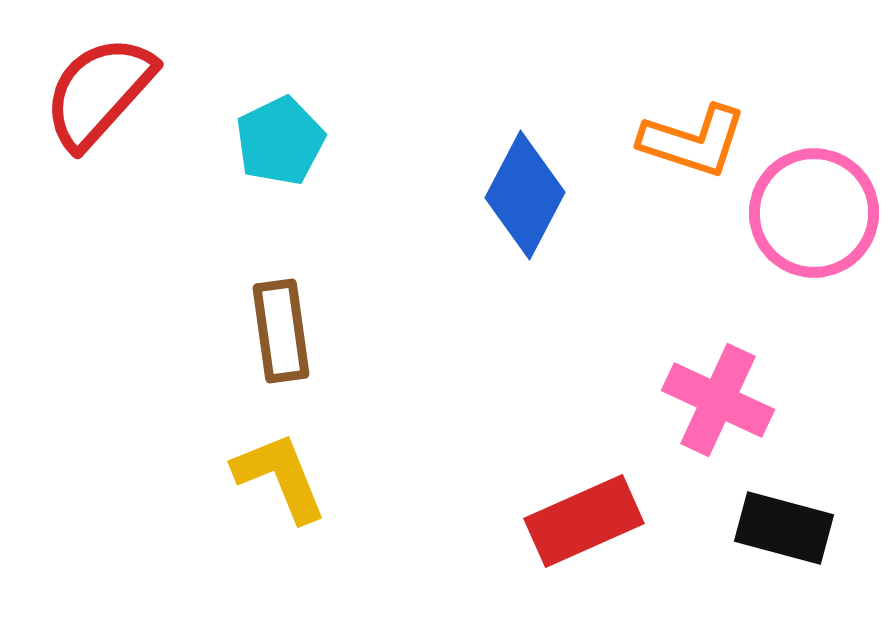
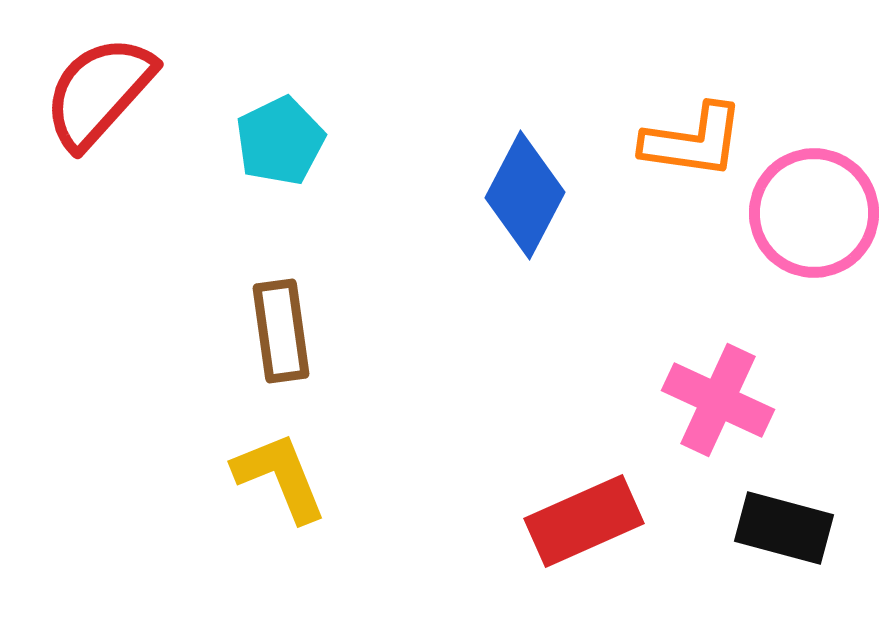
orange L-shape: rotated 10 degrees counterclockwise
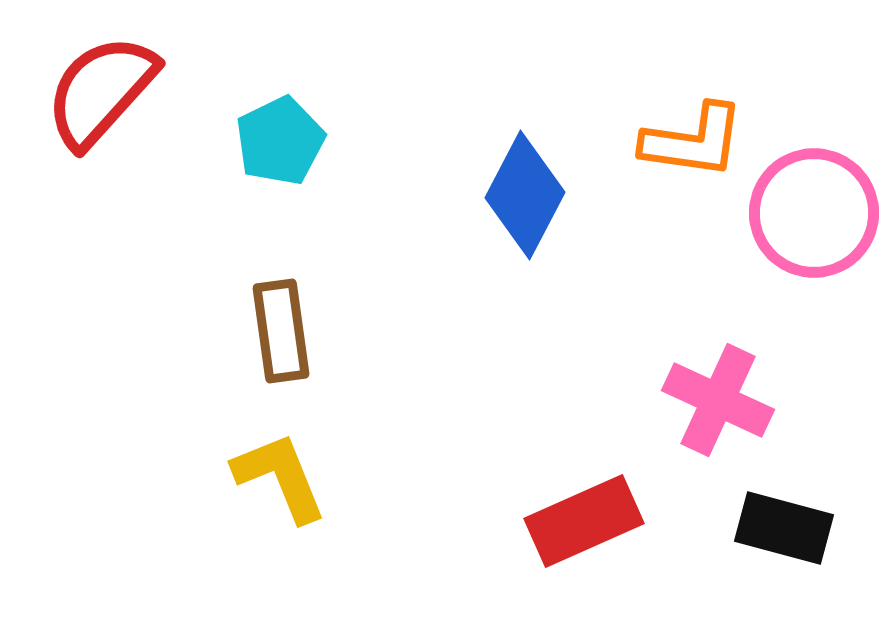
red semicircle: moved 2 px right, 1 px up
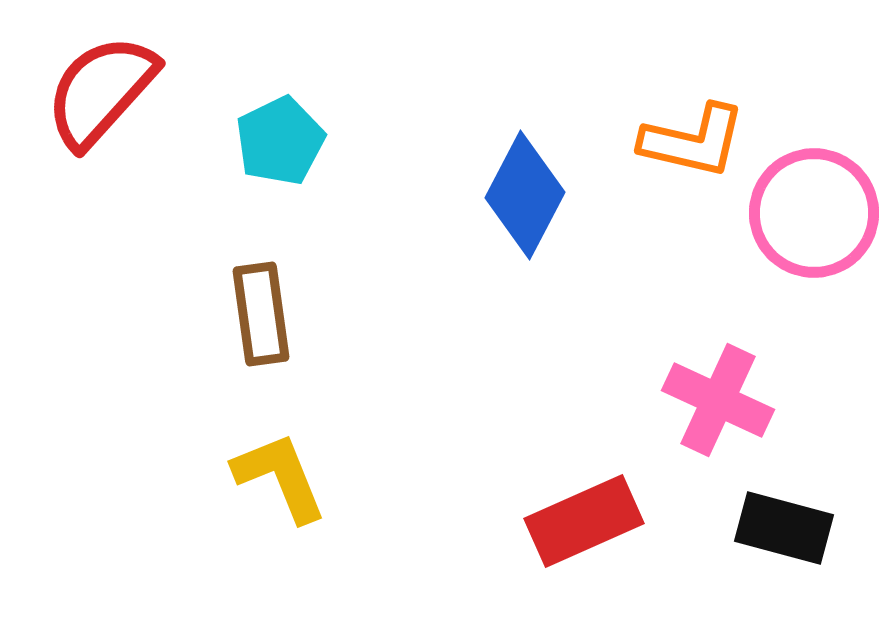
orange L-shape: rotated 5 degrees clockwise
brown rectangle: moved 20 px left, 17 px up
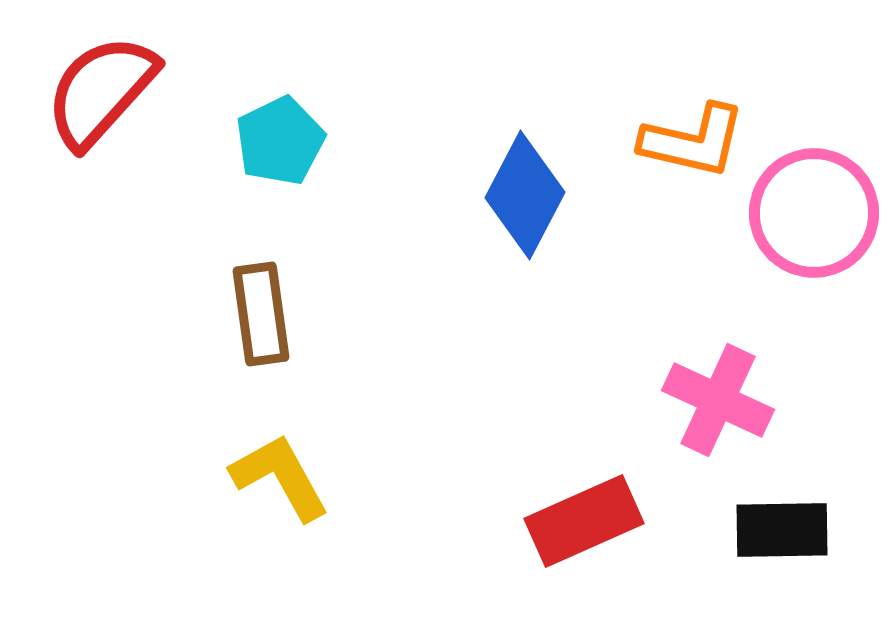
yellow L-shape: rotated 7 degrees counterclockwise
black rectangle: moved 2 px left, 2 px down; rotated 16 degrees counterclockwise
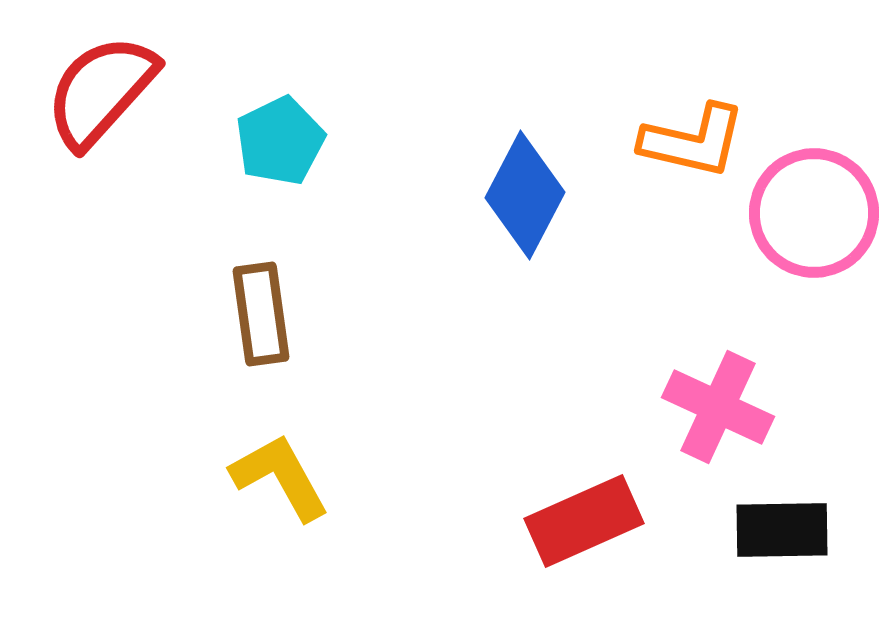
pink cross: moved 7 px down
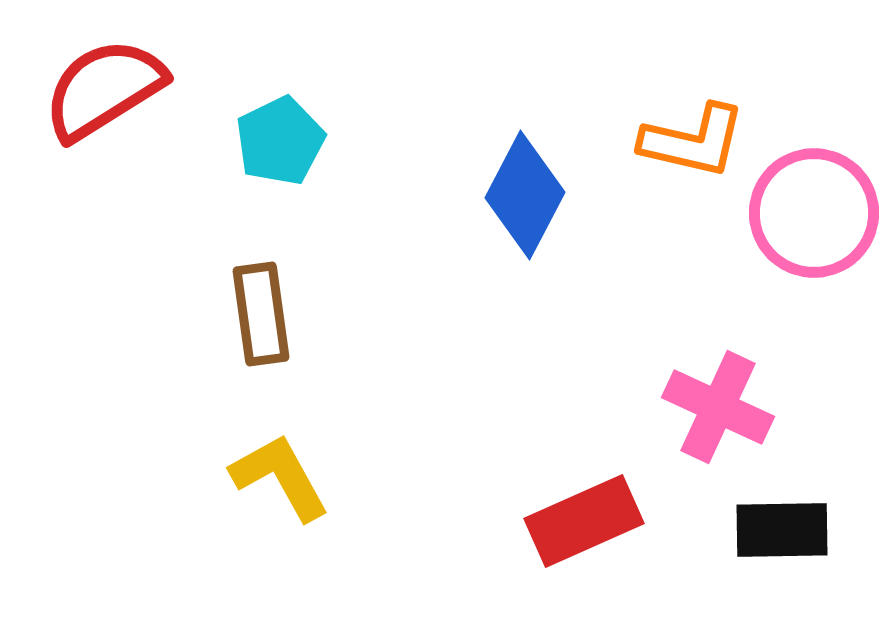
red semicircle: moved 3 px right, 2 px up; rotated 16 degrees clockwise
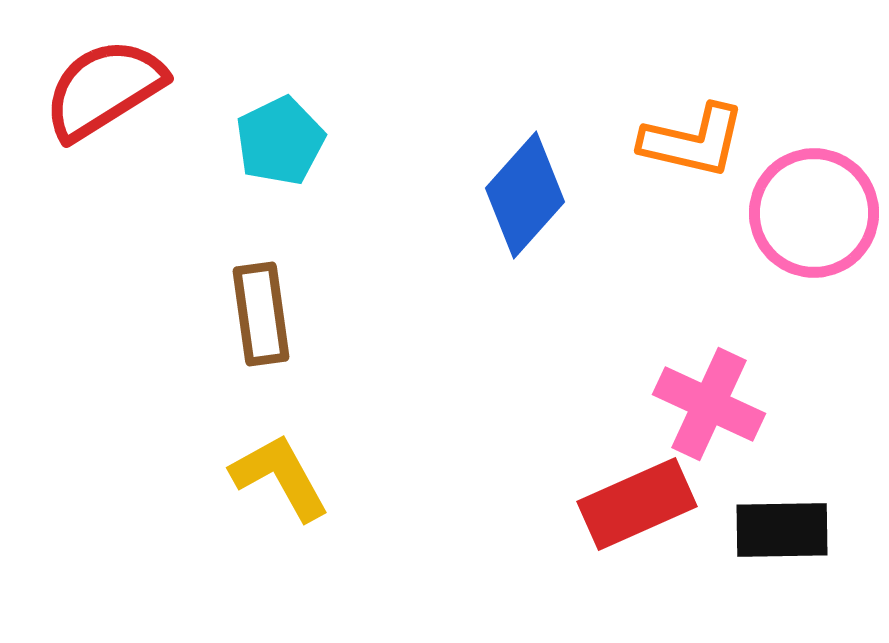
blue diamond: rotated 14 degrees clockwise
pink cross: moved 9 px left, 3 px up
red rectangle: moved 53 px right, 17 px up
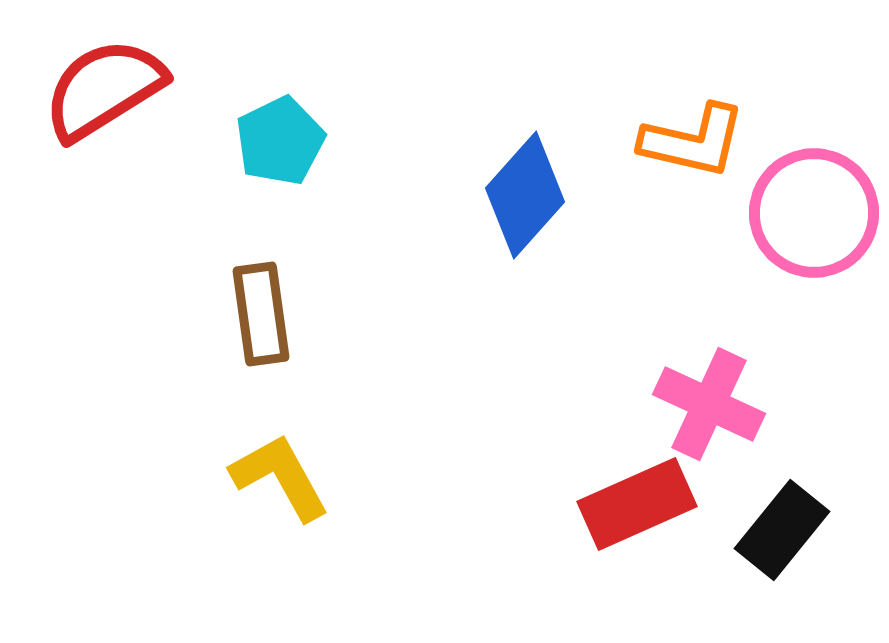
black rectangle: rotated 50 degrees counterclockwise
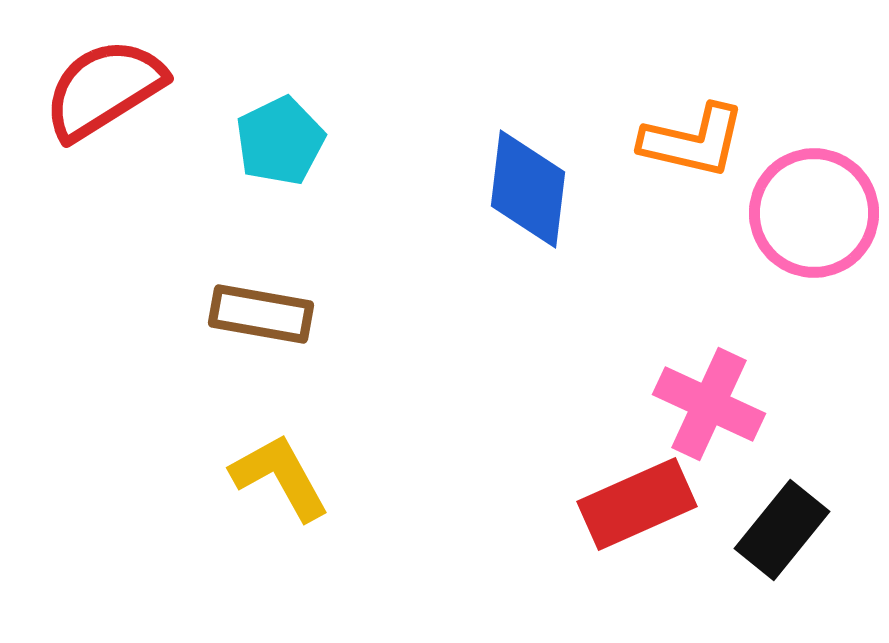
blue diamond: moved 3 px right, 6 px up; rotated 35 degrees counterclockwise
brown rectangle: rotated 72 degrees counterclockwise
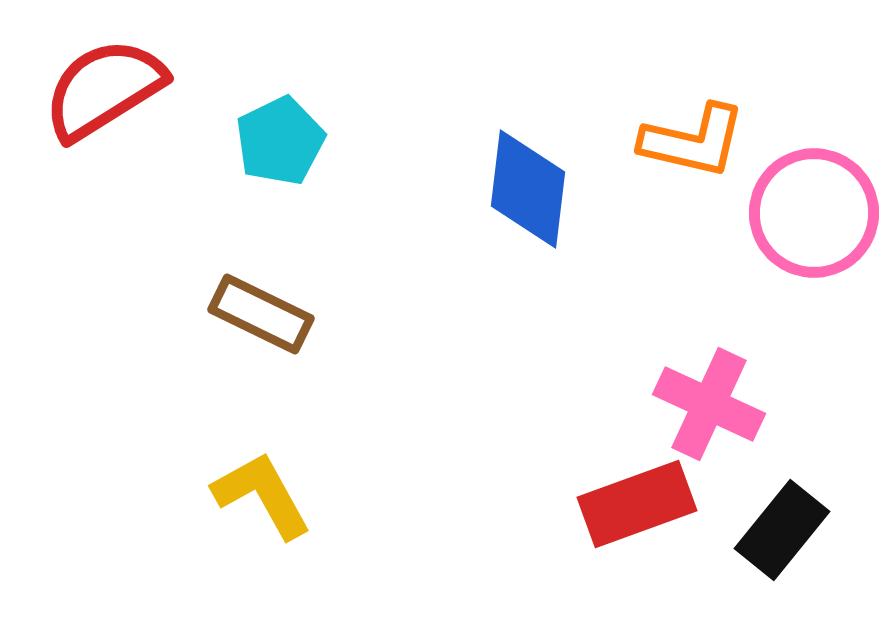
brown rectangle: rotated 16 degrees clockwise
yellow L-shape: moved 18 px left, 18 px down
red rectangle: rotated 4 degrees clockwise
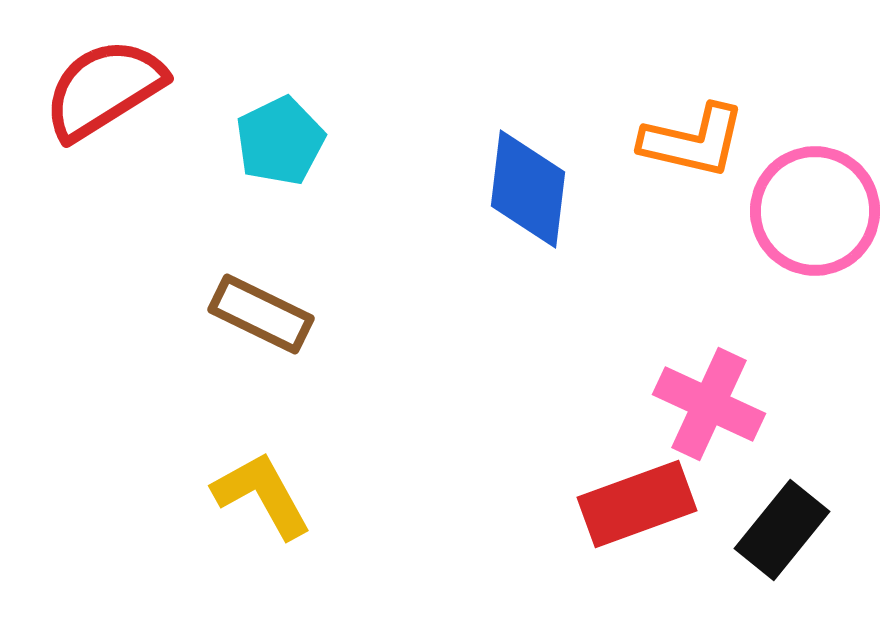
pink circle: moved 1 px right, 2 px up
